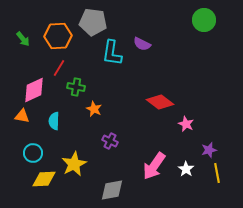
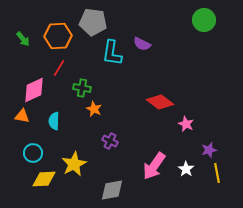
green cross: moved 6 px right, 1 px down
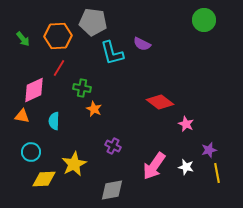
cyan L-shape: rotated 24 degrees counterclockwise
purple cross: moved 3 px right, 5 px down
cyan circle: moved 2 px left, 1 px up
white star: moved 2 px up; rotated 21 degrees counterclockwise
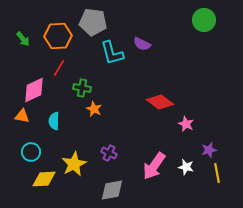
purple cross: moved 4 px left, 7 px down
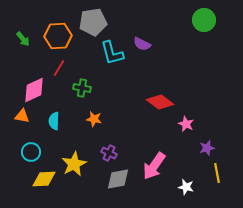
gray pentagon: rotated 16 degrees counterclockwise
orange star: moved 10 px down; rotated 14 degrees counterclockwise
purple star: moved 2 px left, 2 px up
white star: moved 20 px down
gray diamond: moved 6 px right, 11 px up
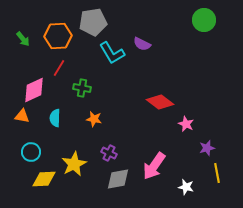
cyan L-shape: rotated 16 degrees counterclockwise
cyan semicircle: moved 1 px right, 3 px up
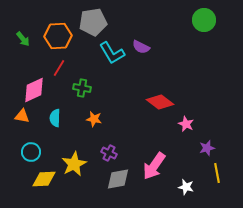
purple semicircle: moved 1 px left, 3 px down
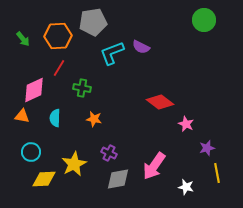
cyan L-shape: rotated 100 degrees clockwise
